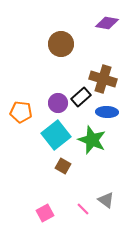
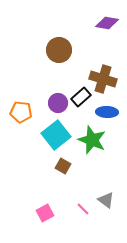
brown circle: moved 2 px left, 6 px down
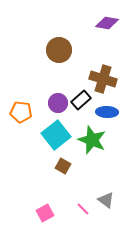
black rectangle: moved 3 px down
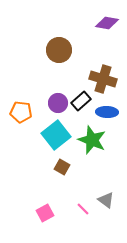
black rectangle: moved 1 px down
brown square: moved 1 px left, 1 px down
